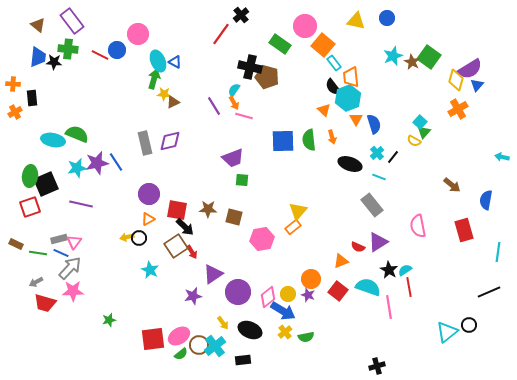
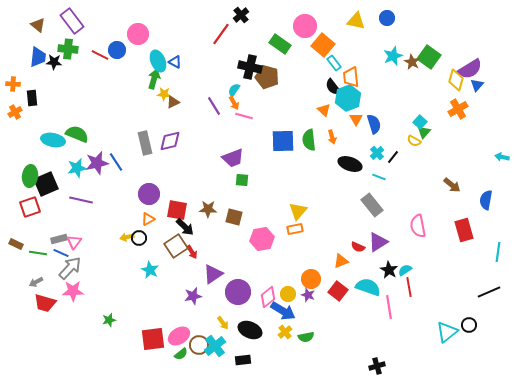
purple line at (81, 204): moved 4 px up
orange rectangle at (293, 227): moved 2 px right, 2 px down; rotated 28 degrees clockwise
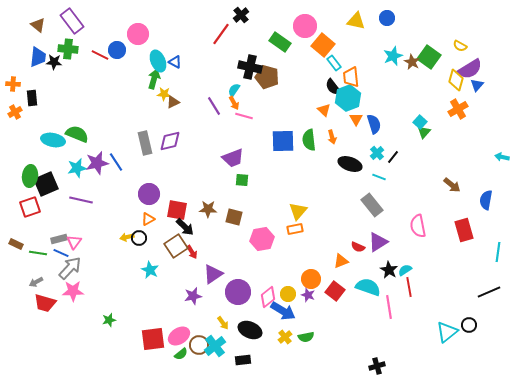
green rectangle at (280, 44): moved 2 px up
yellow semicircle at (414, 141): moved 46 px right, 95 px up
red square at (338, 291): moved 3 px left
yellow cross at (285, 332): moved 5 px down
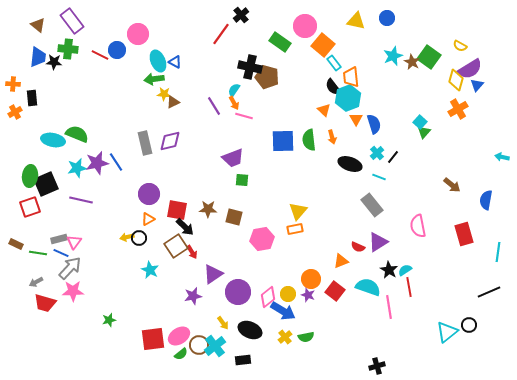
green arrow at (154, 79): rotated 114 degrees counterclockwise
red rectangle at (464, 230): moved 4 px down
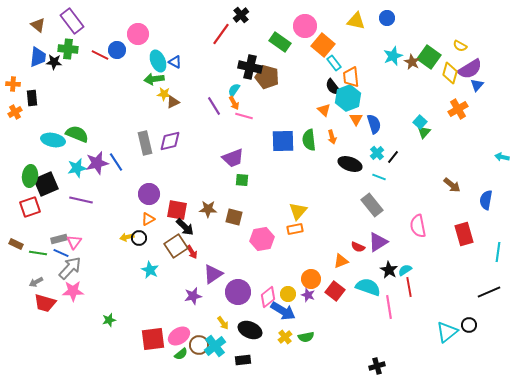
yellow diamond at (456, 80): moved 6 px left, 7 px up
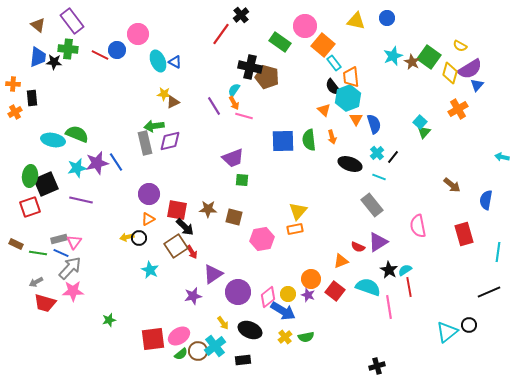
green arrow at (154, 79): moved 47 px down
brown circle at (199, 345): moved 1 px left, 6 px down
